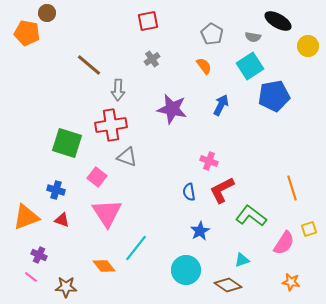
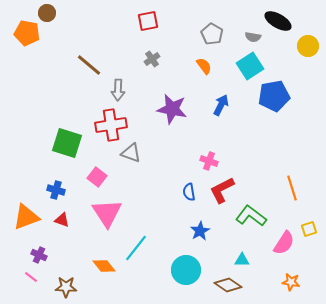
gray triangle: moved 4 px right, 4 px up
cyan triangle: rotated 21 degrees clockwise
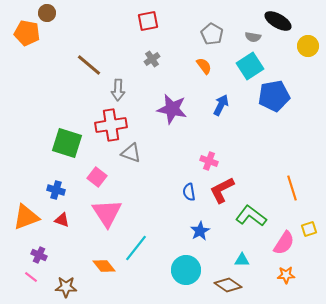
orange star: moved 5 px left, 7 px up; rotated 12 degrees counterclockwise
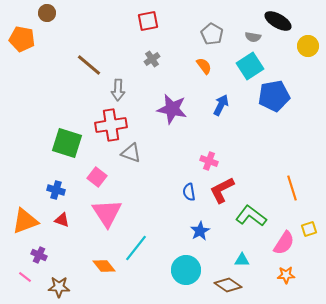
orange pentagon: moved 5 px left, 6 px down
orange triangle: moved 1 px left, 4 px down
pink line: moved 6 px left
brown star: moved 7 px left
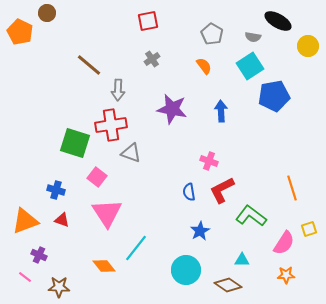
orange pentagon: moved 2 px left, 7 px up; rotated 15 degrees clockwise
blue arrow: moved 6 px down; rotated 30 degrees counterclockwise
green square: moved 8 px right
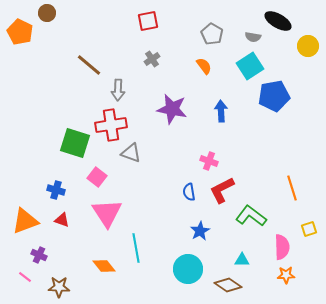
pink semicircle: moved 2 px left, 4 px down; rotated 35 degrees counterclockwise
cyan line: rotated 48 degrees counterclockwise
cyan circle: moved 2 px right, 1 px up
